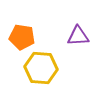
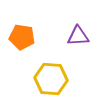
yellow hexagon: moved 10 px right, 11 px down
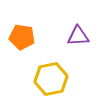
yellow hexagon: rotated 16 degrees counterclockwise
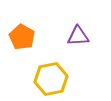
orange pentagon: rotated 20 degrees clockwise
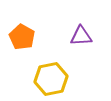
purple triangle: moved 3 px right
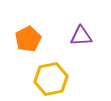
orange pentagon: moved 6 px right, 2 px down; rotated 15 degrees clockwise
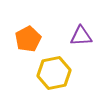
yellow hexagon: moved 3 px right, 6 px up
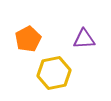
purple triangle: moved 3 px right, 3 px down
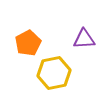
orange pentagon: moved 4 px down
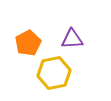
purple triangle: moved 12 px left
